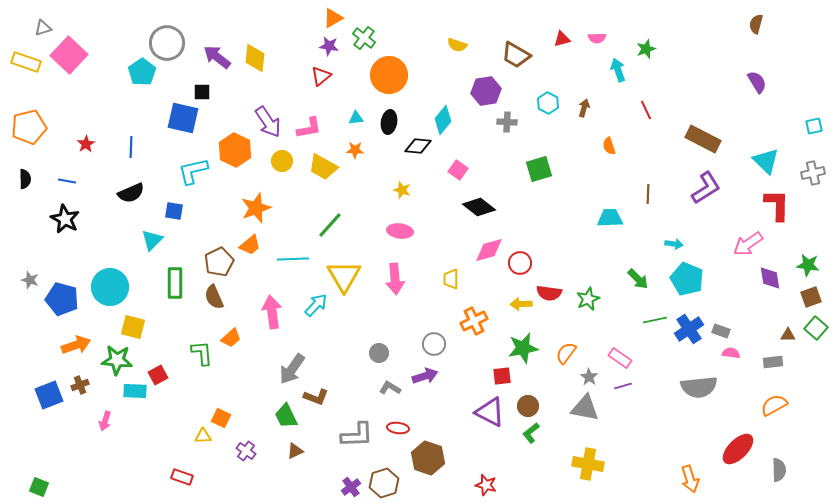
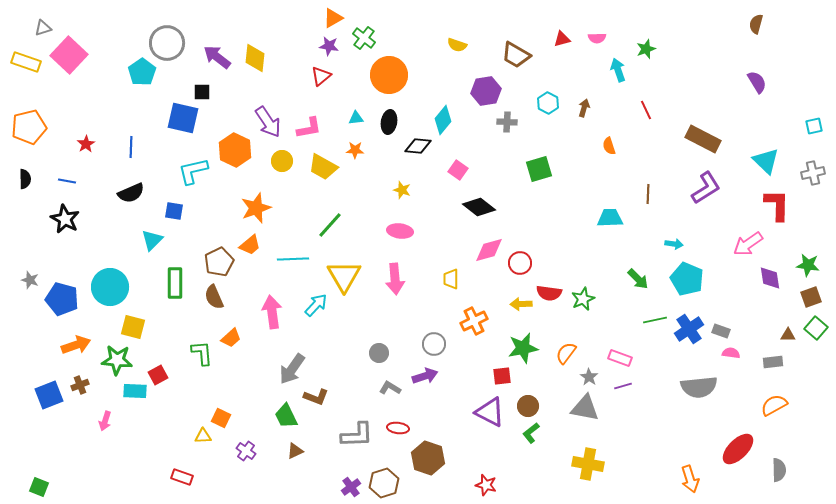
green star at (588, 299): moved 5 px left
pink rectangle at (620, 358): rotated 15 degrees counterclockwise
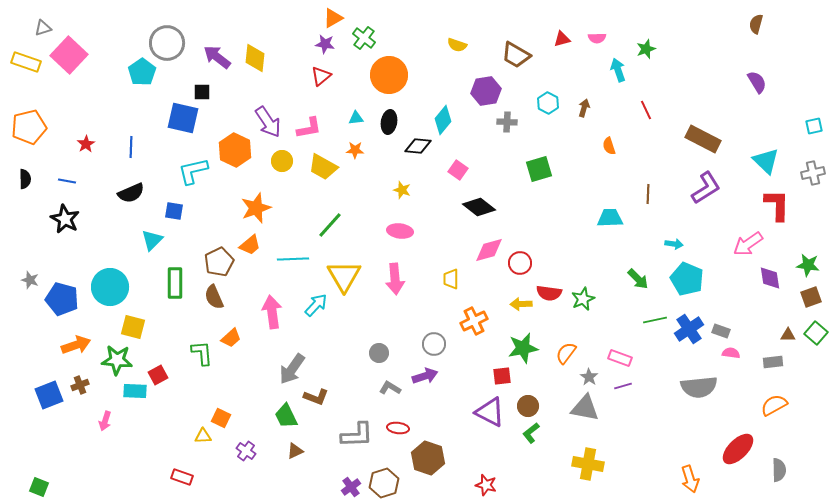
purple star at (329, 46): moved 4 px left, 2 px up
green square at (816, 328): moved 5 px down
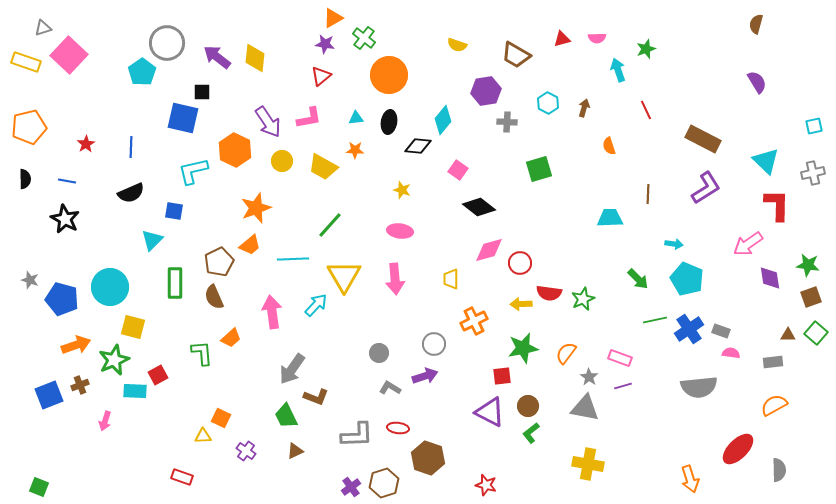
pink L-shape at (309, 128): moved 10 px up
green star at (117, 360): moved 3 px left; rotated 28 degrees counterclockwise
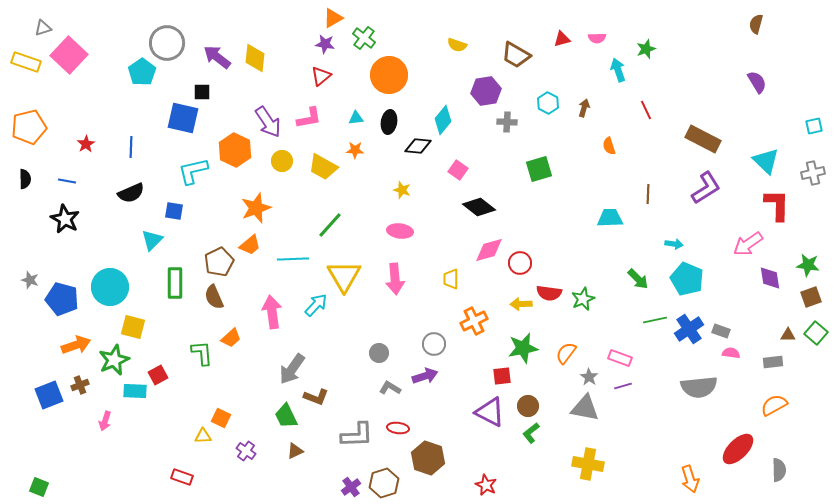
red star at (486, 485): rotated 10 degrees clockwise
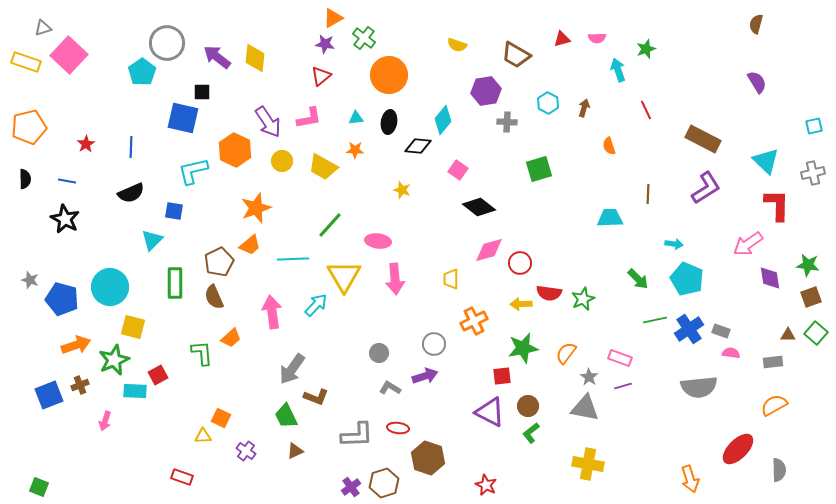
pink ellipse at (400, 231): moved 22 px left, 10 px down
